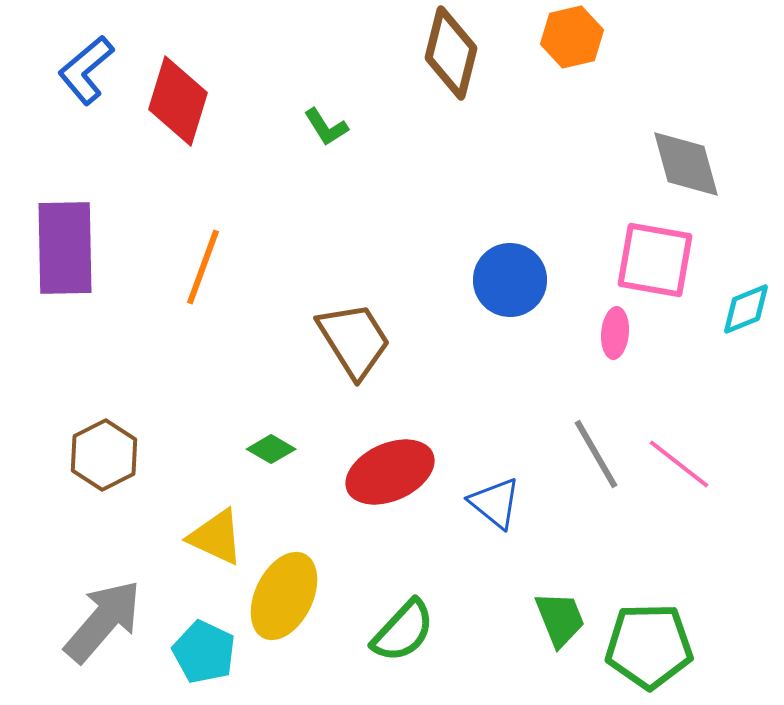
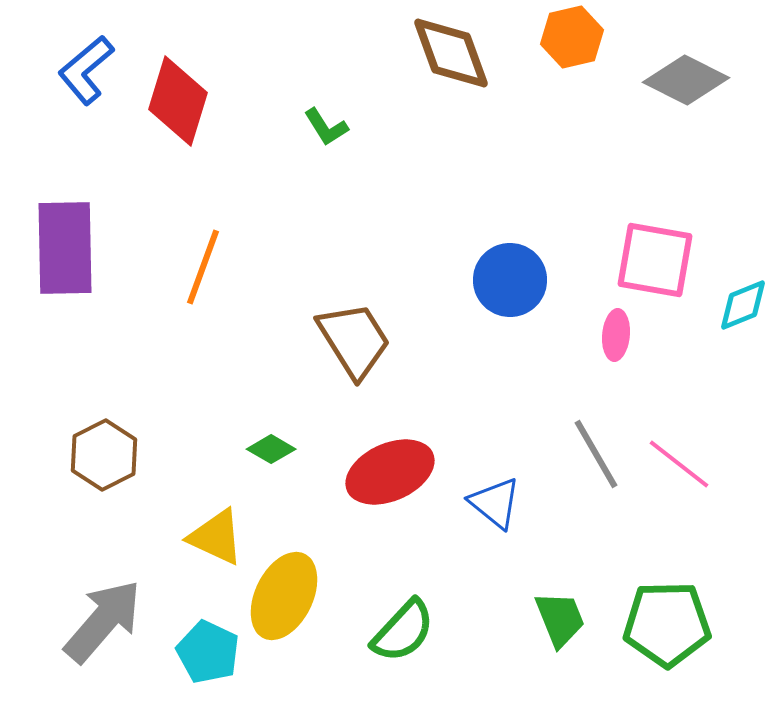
brown diamond: rotated 34 degrees counterclockwise
gray diamond: moved 84 px up; rotated 48 degrees counterclockwise
cyan diamond: moved 3 px left, 4 px up
pink ellipse: moved 1 px right, 2 px down
green pentagon: moved 18 px right, 22 px up
cyan pentagon: moved 4 px right
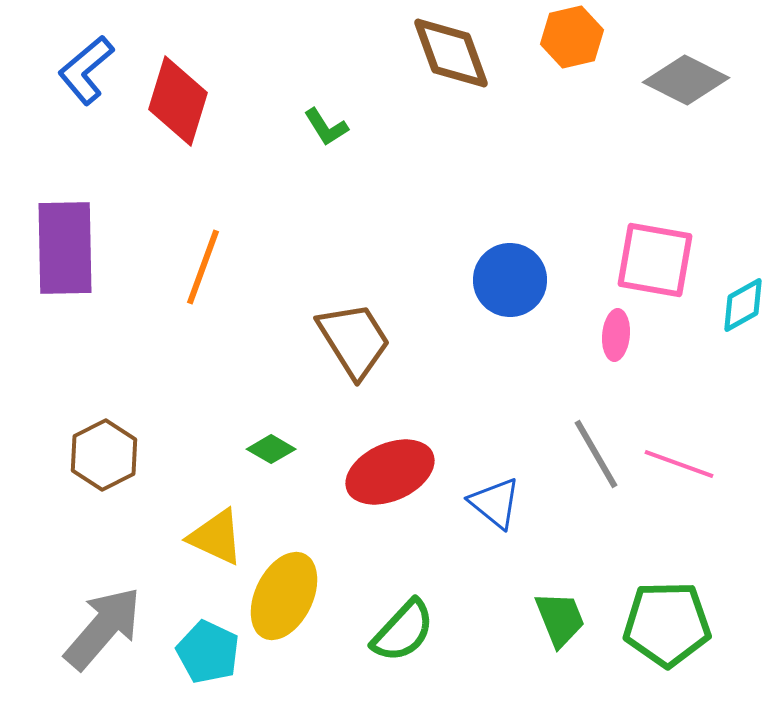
cyan diamond: rotated 8 degrees counterclockwise
pink line: rotated 18 degrees counterclockwise
gray arrow: moved 7 px down
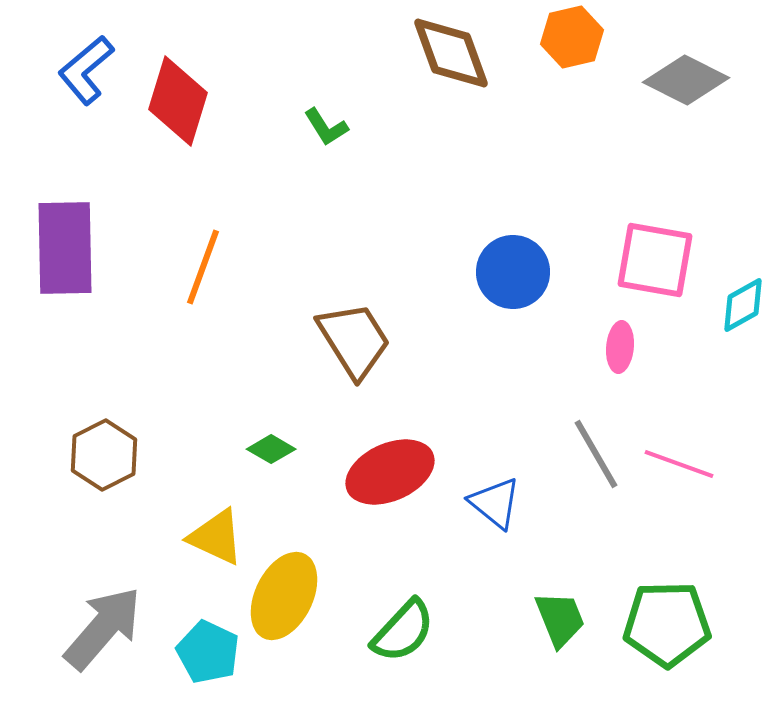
blue circle: moved 3 px right, 8 px up
pink ellipse: moved 4 px right, 12 px down
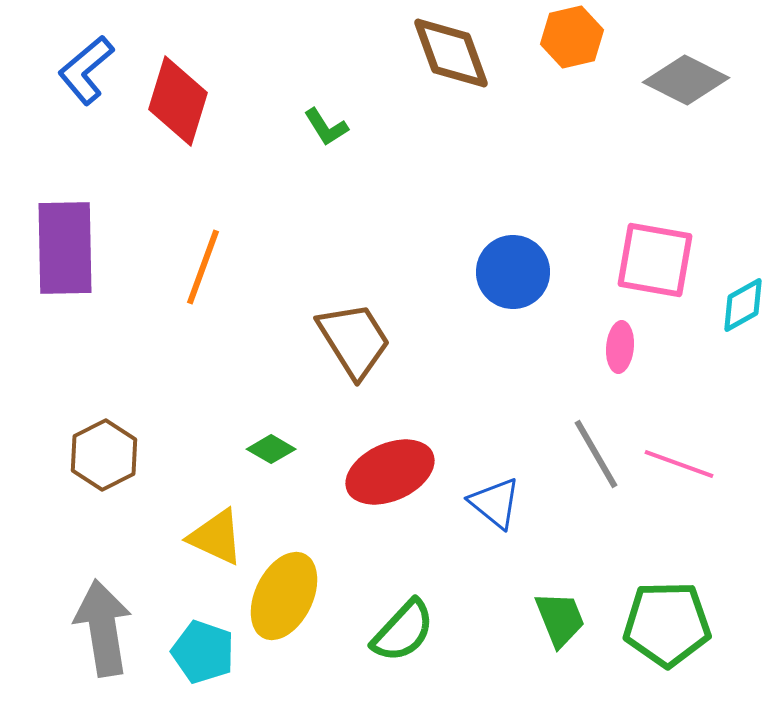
gray arrow: rotated 50 degrees counterclockwise
cyan pentagon: moved 5 px left; rotated 6 degrees counterclockwise
